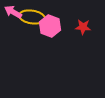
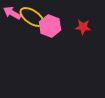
pink arrow: moved 1 px left, 1 px down
yellow ellipse: rotated 25 degrees clockwise
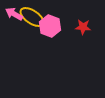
pink arrow: moved 2 px right, 1 px down
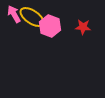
pink arrow: rotated 30 degrees clockwise
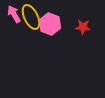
yellow ellipse: moved 1 px left; rotated 30 degrees clockwise
pink hexagon: moved 2 px up
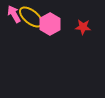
yellow ellipse: rotated 25 degrees counterclockwise
pink hexagon: rotated 10 degrees clockwise
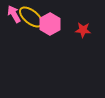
red star: moved 3 px down
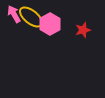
red star: rotated 21 degrees counterclockwise
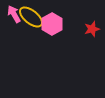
pink hexagon: moved 2 px right
red star: moved 9 px right, 1 px up
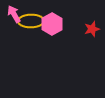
yellow ellipse: moved 4 px down; rotated 40 degrees counterclockwise
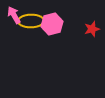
pink arrow: moved 1 px down
pink hexagon: rotated 15 degrees clockwise
